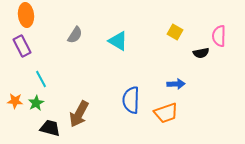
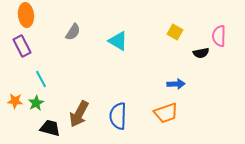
gray semicircle: moved 2 px left, 3 px up
blue semicircle: moved 13 px left, 16 px down
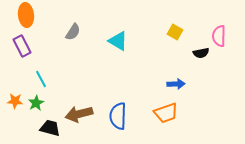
brown arrow: rotated 48 degrees clockwise
